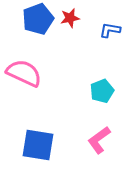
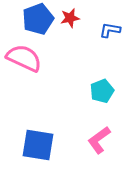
pink semicircle: moved 15 px up
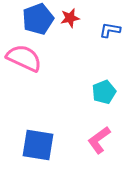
cyan pentagon: moved 2 px right, 1 px down
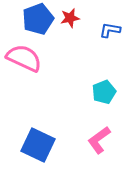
blue square: rotated 16 degrees clockwise
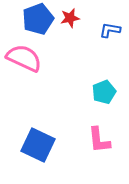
pink L-shape: rotated 60 degrees counterclockwise
